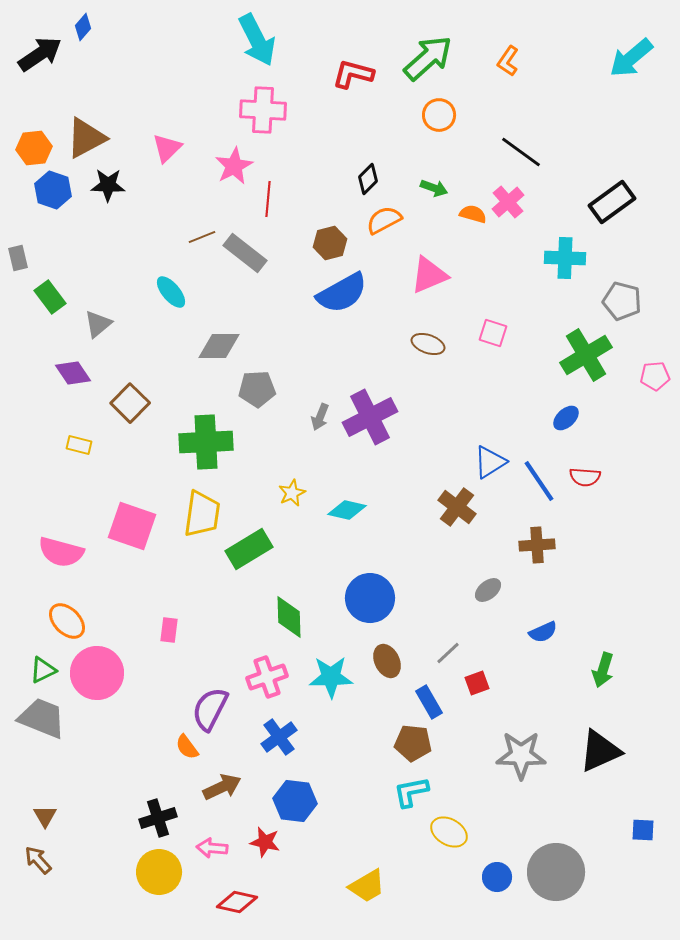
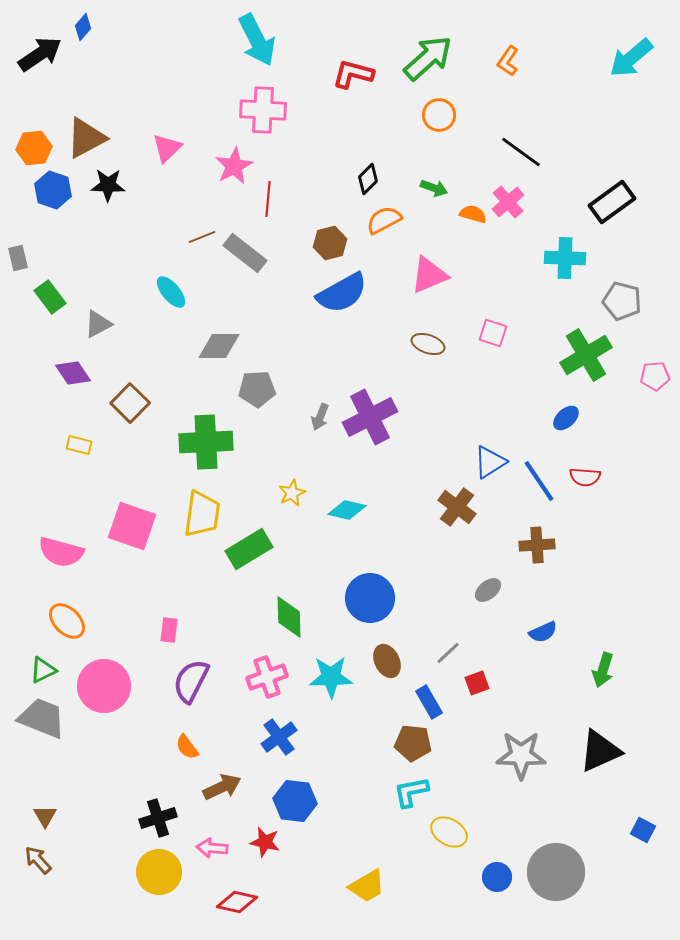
gray triangle at (98, 324): rotated 12 degrees clockwise
pink circle at (97, 673): moved 7 px right, 13 px down
purple semicircle at (210, 709): moved 19 px left, 28 px up
blue square at (643, 830): rotated 25 degrees clockwise
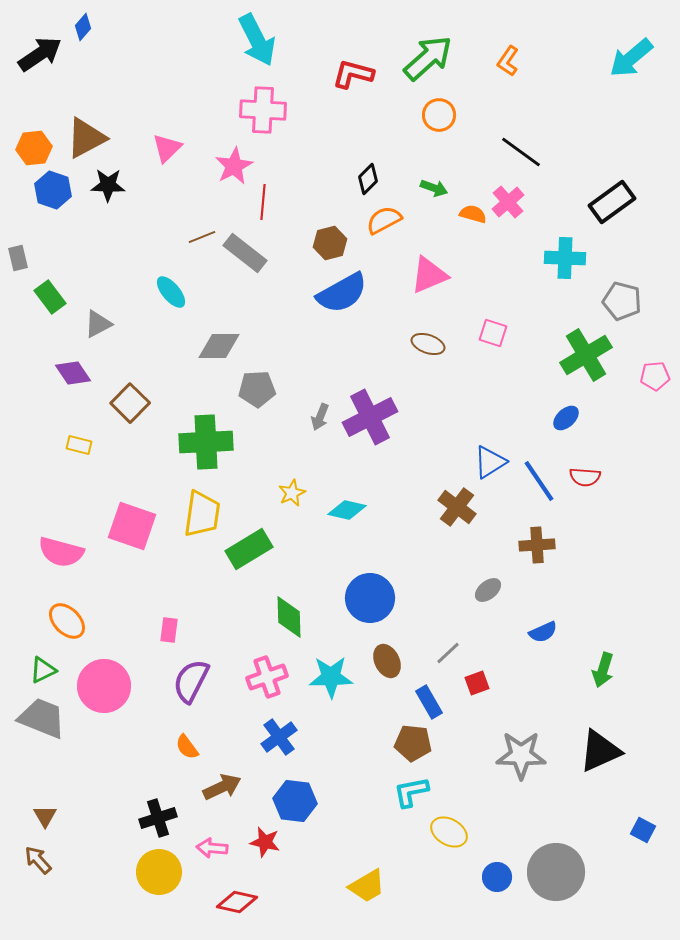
red line at (268, 199): moved 5 px left, 3 px down
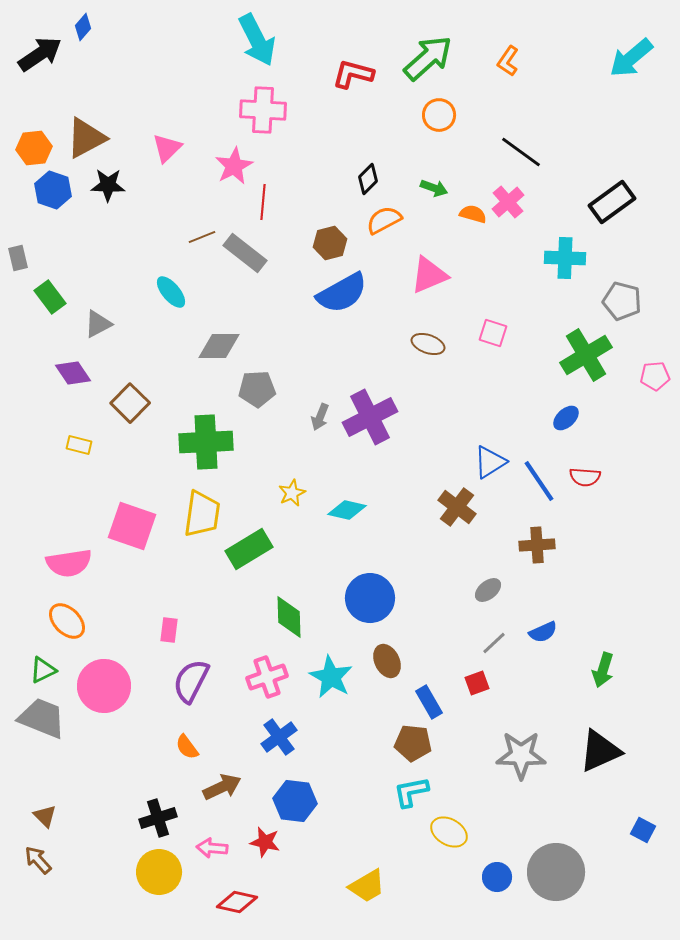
pink semicircle at (61, 552): moved 8 px right, 11 px down; rotated 24 degrees counterclockwise
gray line at (448, 653): moved 46 px right, 10 px up
cyan star at (331, 677): rotated 30 degrees clockwise
brown triangle at (45, 816): rotated 15 degrees counterclockwise
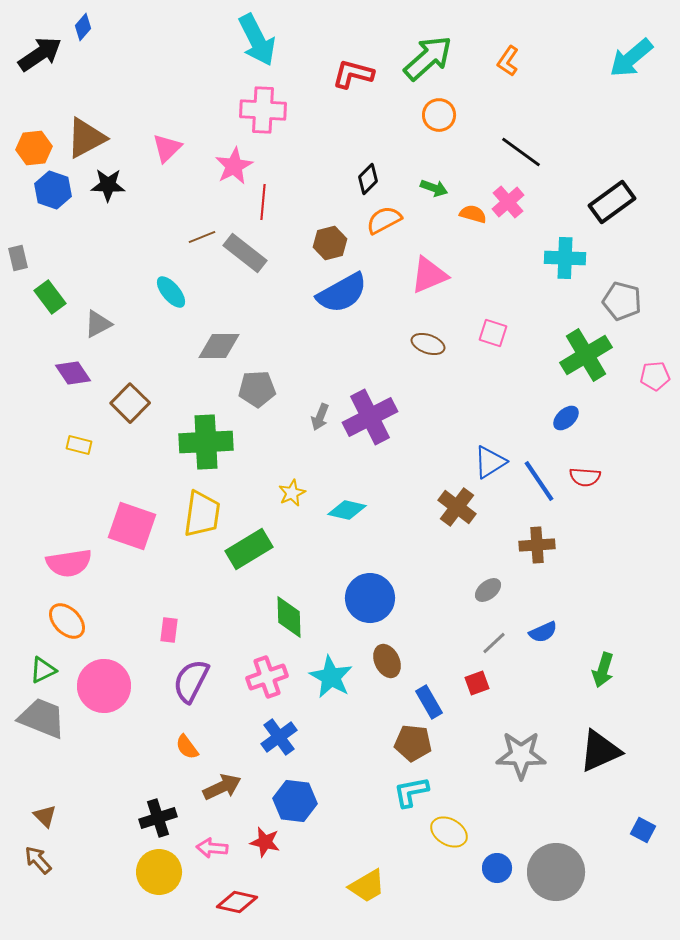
blue circle at (497, 877): moved 9 px up
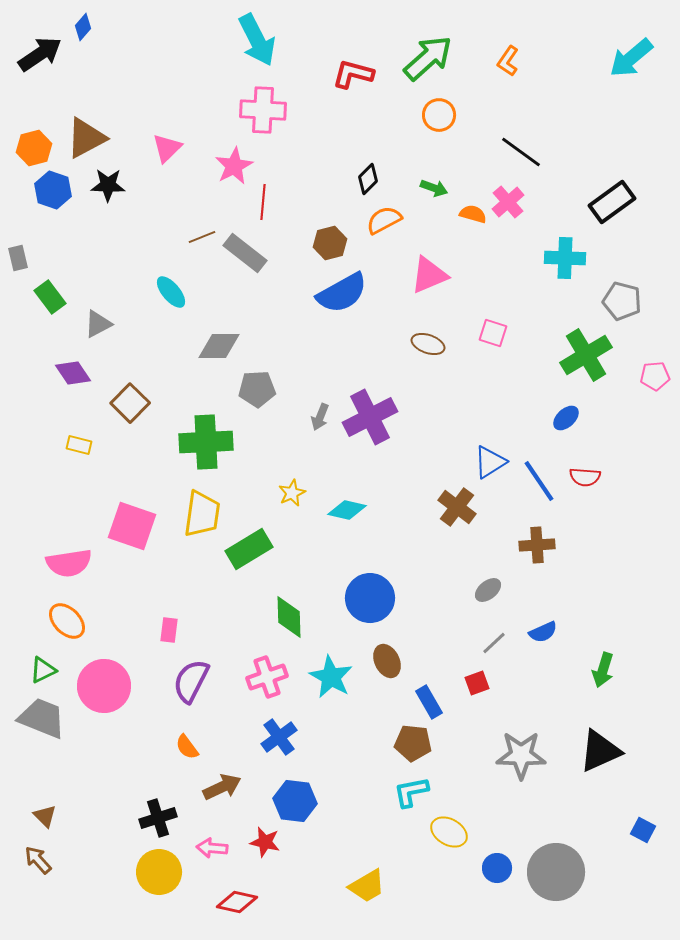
orange hexagon at (34, 148): rotated 8 degrees counterclockwise
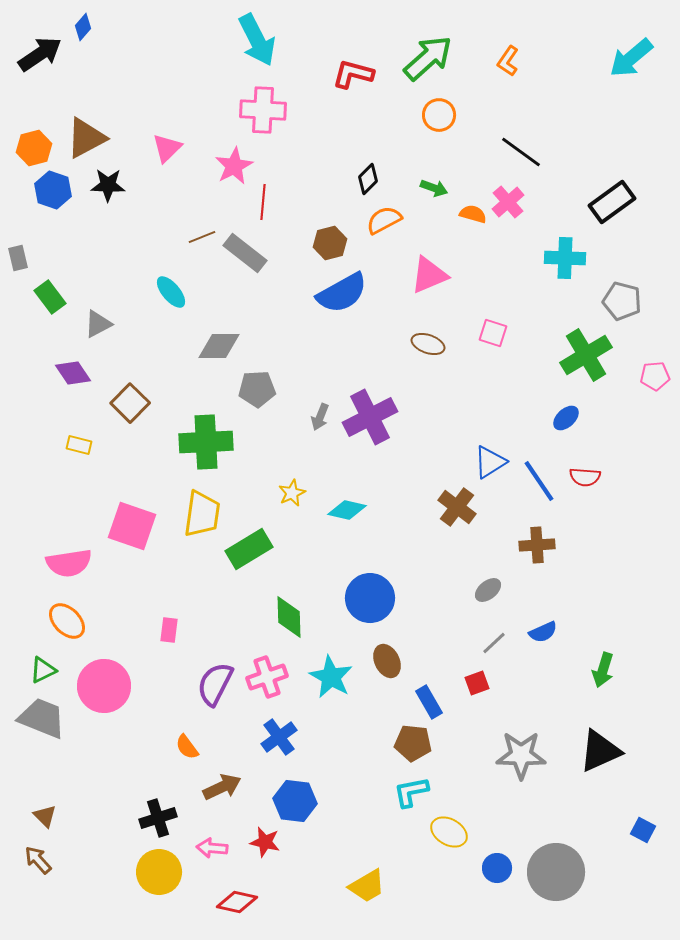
purple semicircle at (191, 681): moved 24 px right, 3 px down
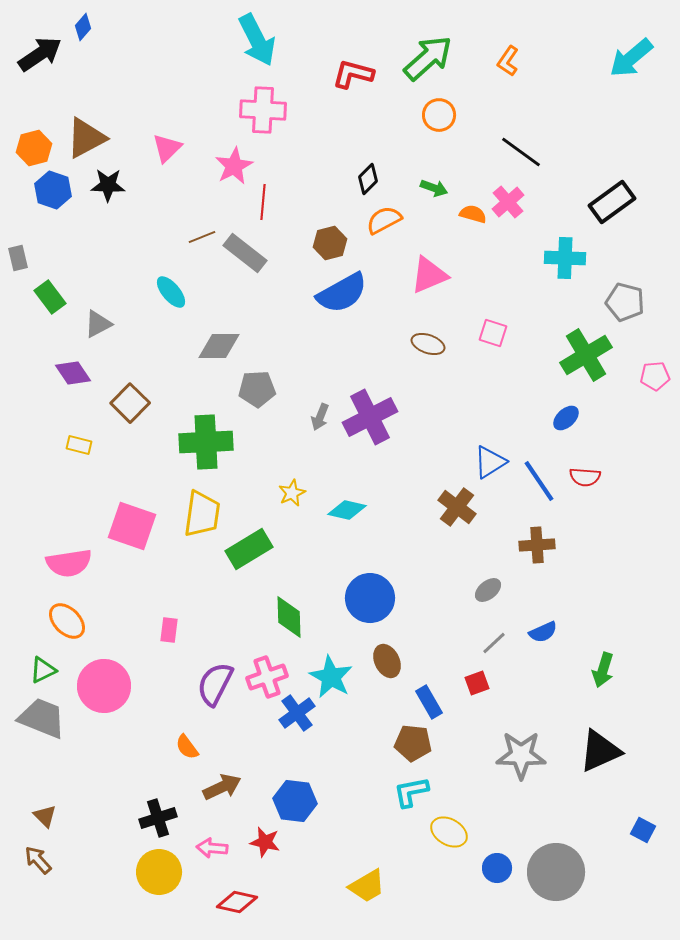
gray pentagon at (622, 301): moved 3 px right, 1 px down
blue cross at (279, 737): moved 18 px right, 24 px up
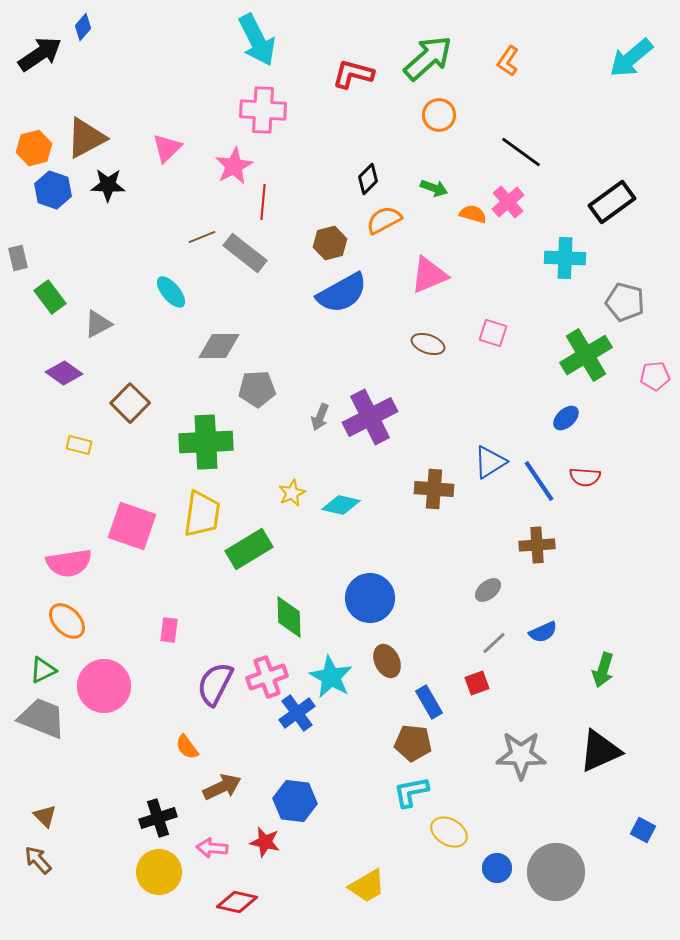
purple diamond at (73, 373): moved 9 px left; rotated 21 degrees counterclockwise
brown cross at (457, 507): moved 23 px left, 18 px up; rotated 33 degrees counterclockwise
cyan diamond at (347, 510): moved 6 px left, 5 px up
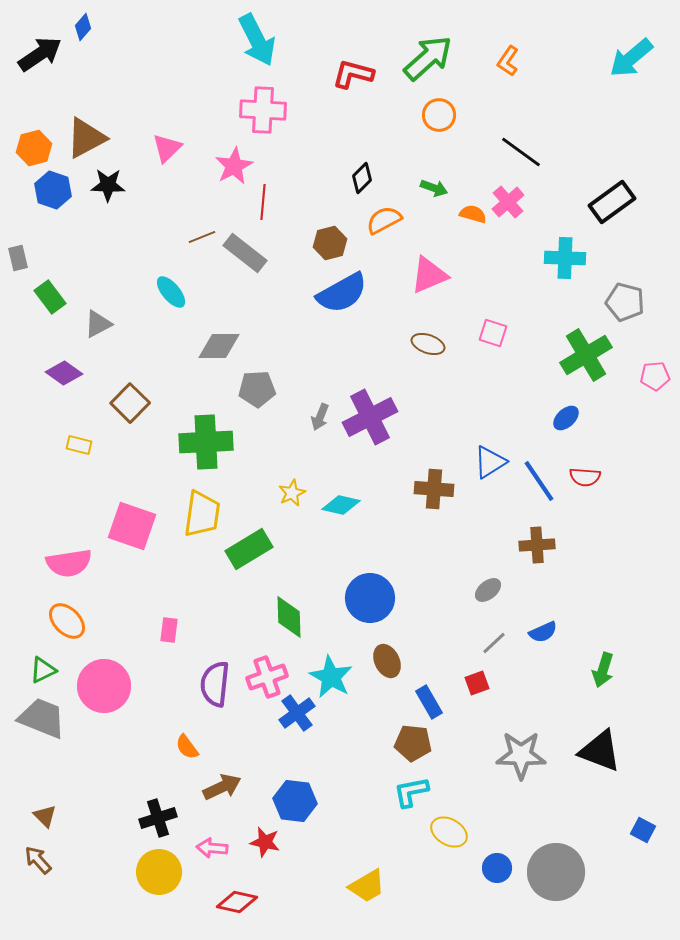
black diamond at (368, 179): moved 6 px left, 1 px up
purple semicircle at (215, 684): rotated 21 degrees counterclockwise
black triangle at (600, 751): rotated 45 degrees clockwise
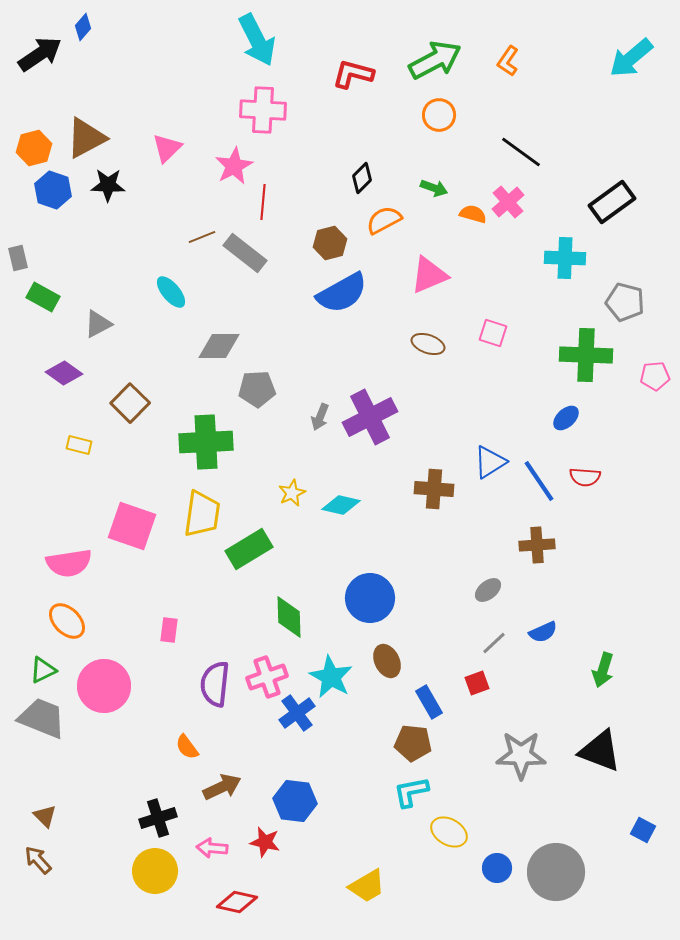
green arrow at (428, 58): moved 7 px right, 2 px down; rotated 14 degrees clockwise
green rectangle at (50, 297): moved 7 px left; rotated 24 degrees counterclockwise
green cross at (586, 355): rotated 33 degrees clockwise
yellow circle at (159, 872): moved 4 px left, 1 px up
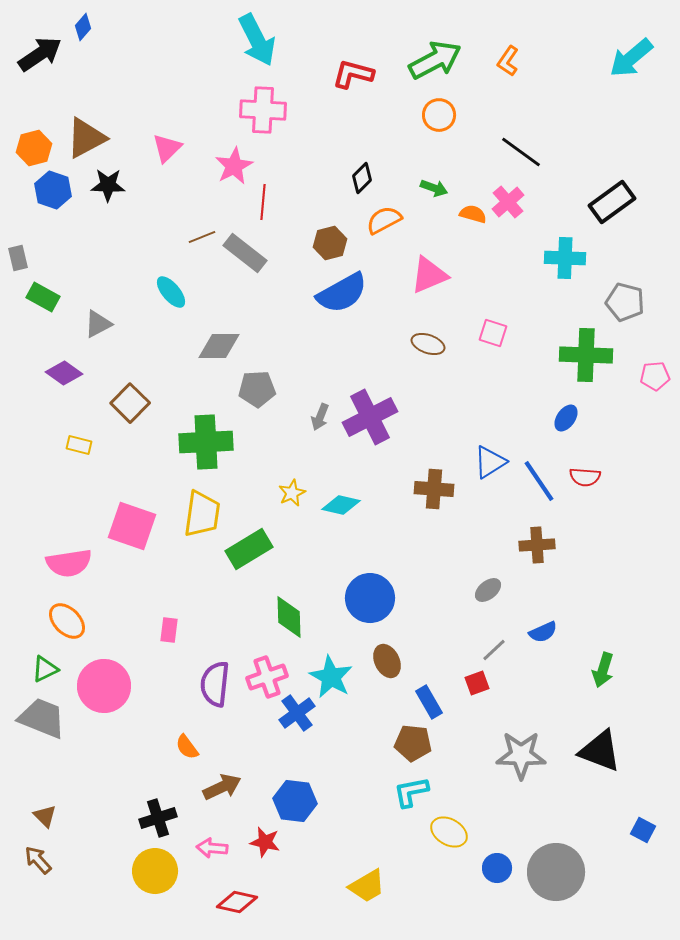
blue ellipse at (566, 418): rotated 12 degrees counterclockwise
gray line at (494, 643): moved 7 px down
green triangle at (43, 670): moved 2 px right, 1 px up
